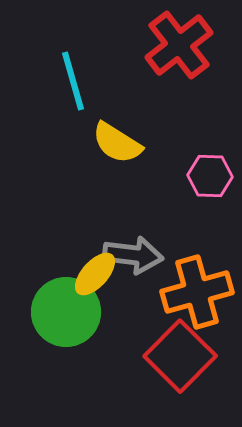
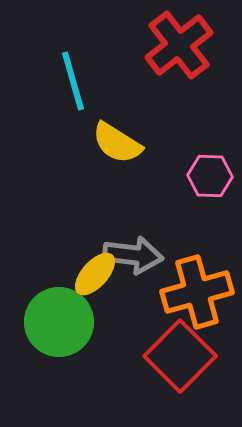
green circle: moved 7 px left, 10 px down
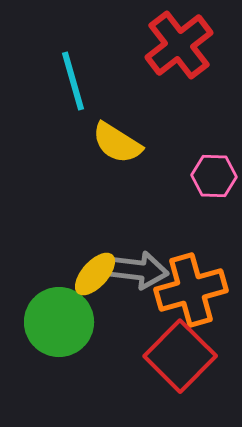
pink hexagon: moved 4 px right
gray arrow: moved 5 px right, 15 px down
orange cross: moved 6 px left, 2 px up
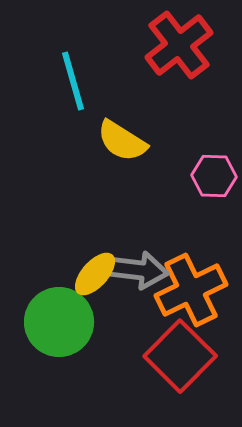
yellow semicircle: moved 5 px right, 2 px up
orange cross: rotated 10 degrees counterclockwise
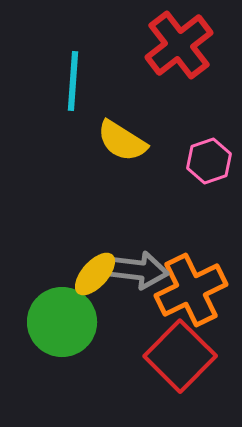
cyan line: rotated 20 degrees clockwise
pink hexagon: moved 5 px left, 15 px up; rotated 21 degrees counterclockwise
green circle: moved 3 px right
